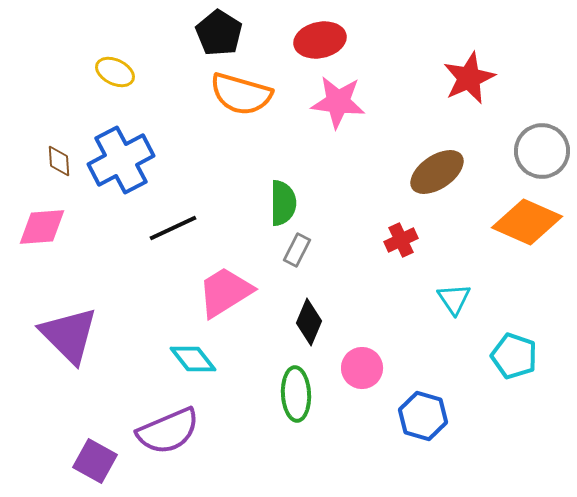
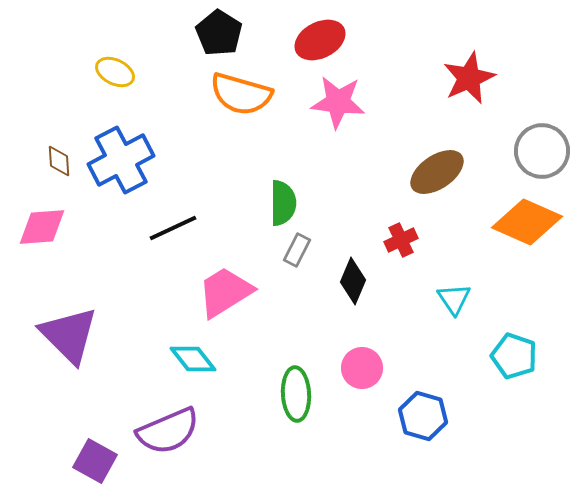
red ellipse: rotated 15 degrees counterclockwise
black diamond: moved 44 px right, 41 px up
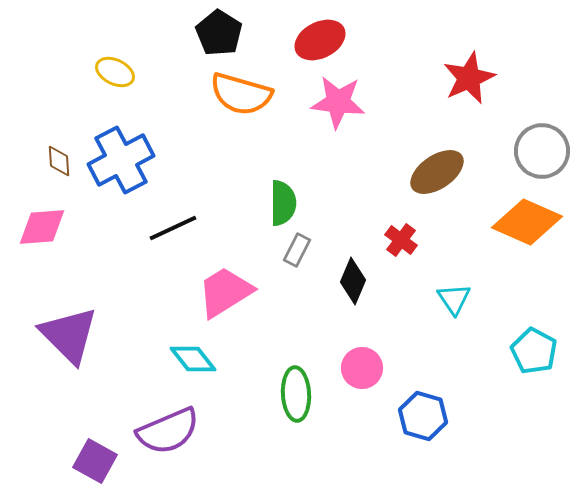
red cross: rotated 28 degrees counterclockwise
cyan pentagon: moved 20 px right, 5 px up; rotated 9 degrees clockwise
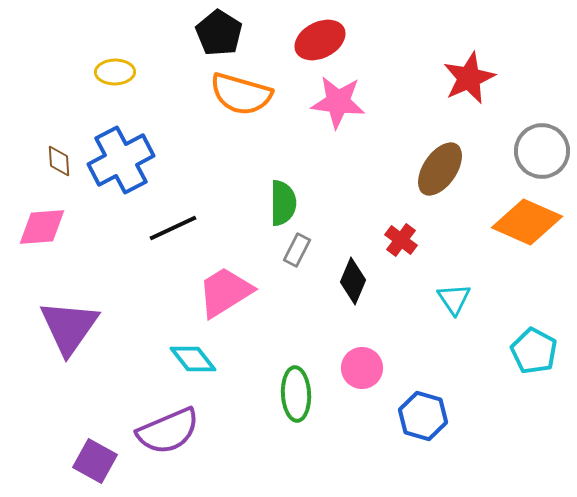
yellow ellipse: rotated 27 degrees counterclockwise
brown ellipse: moved 3 px right, 3 px up; rotated 22 degrees counterclockwise
purple triangle: moved 8 px up; rotated 20 degrees clockwise
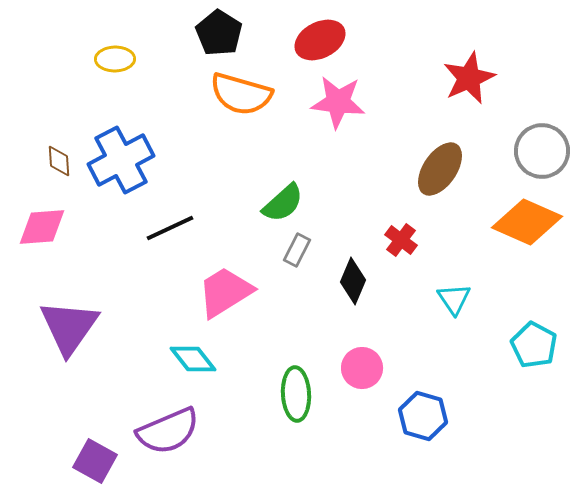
yellow ellipse: moved 13 px up
green semicircle: rotated 48 degrees clockwise
black line: moved 3 px left
cyan pentagon: moved 6 px up
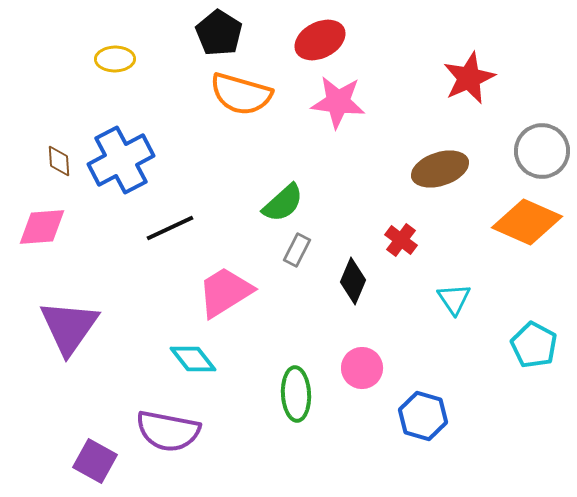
brown ellipse: rotated 38 degrees clockwise
purple semicircle: rotated 34 degrees clockwise
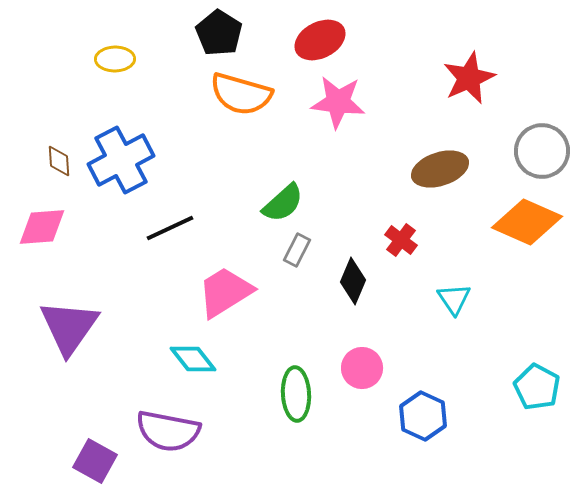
cyan pentagon: moved 3 px right, 42 px down
blue hexagon: rotated 9 degrees clockwise
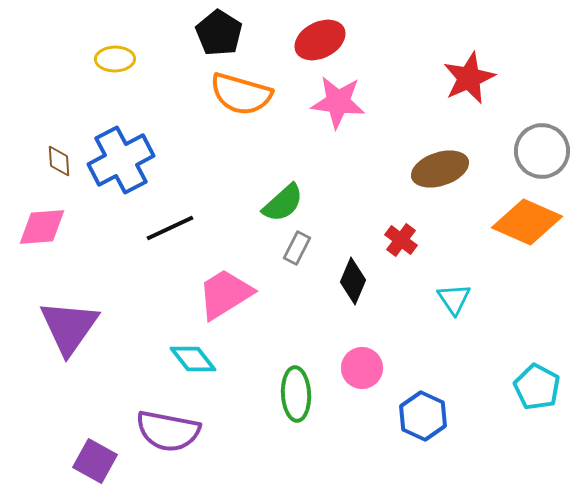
gray rectangle: moved 2 px up
pink trapezoid: moved 2 px down
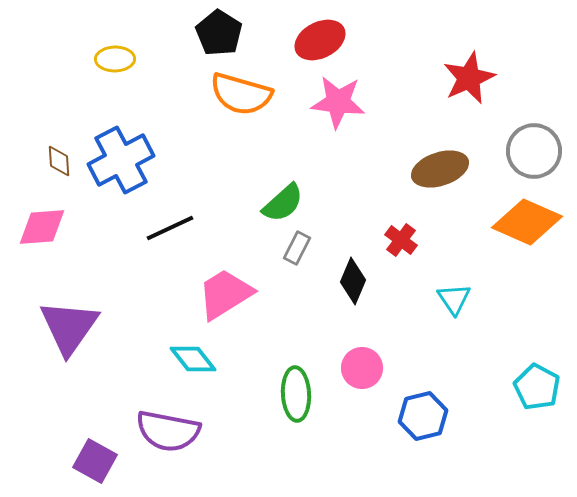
gray circle: moved 8 px left
blue hexagon: rotated 21 degrees clockwise
